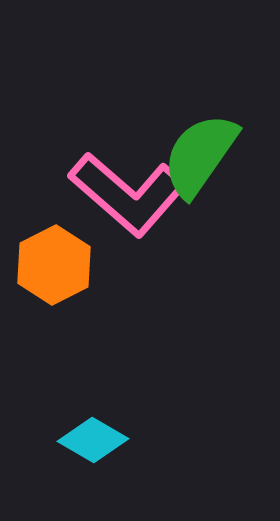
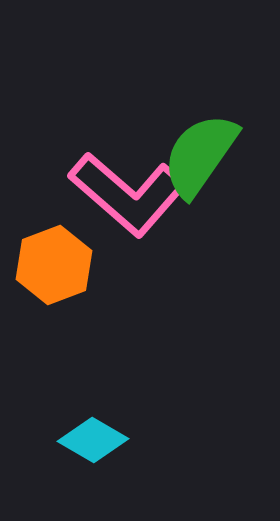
orange hexagon: rotated 6 degrees clockwise
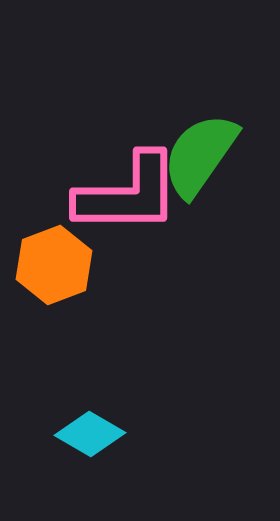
pink L-shape: rotated 41 degrees counterclockwise
cyan diamond: moved 3 px left, 6 px up
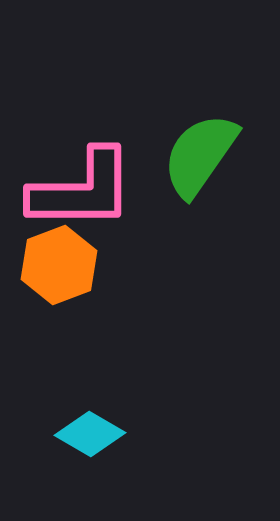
pink L-shape: moved 46 px left, 4 px up
orange hexagon: moved 5 px right
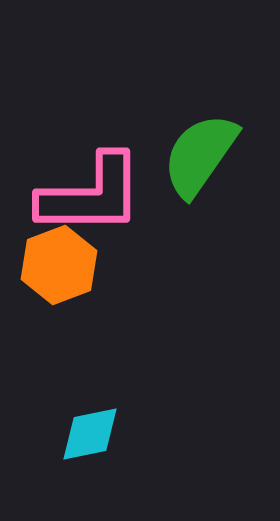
pink L-shape: moved 9 px right, 5 px down
cyan diamond: rotated 42 degrees counterclockwise
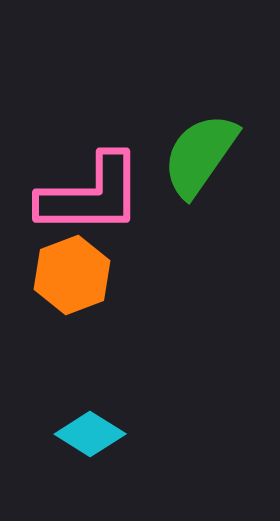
orange hexagon: moved 13 px right, 10 px down
cyan diamond: rotated 44 degrees clockwise
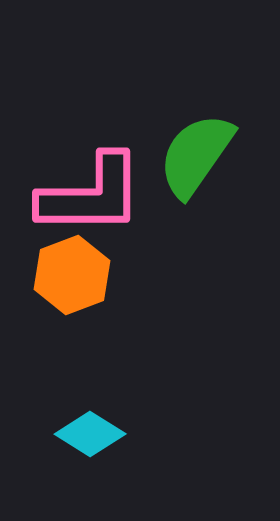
green semicircle: moved 4 px left
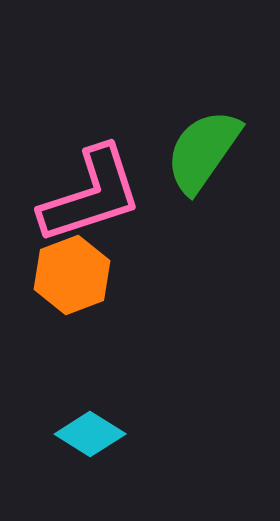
green semicircle: moved 7 px right, 4 px up
pink L-shape: rotated 18 degrees counterclockwise
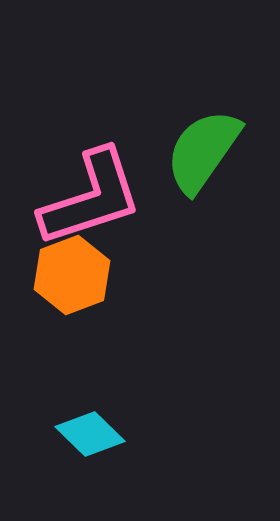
pink L-shape: moved 3 px down
cyan diamond: rotated 12 degrees clockwise
